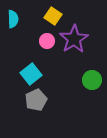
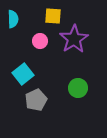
yellow square: rotated 30 degrees counterclockwise
pink circle: moved 7 px left
cyan square: moved 8 px left
green circle: moved 14 px left, 8 px down
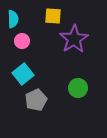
pink circle: moved 18 px left
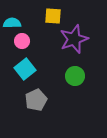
cyan semicircle: moved 1 px left, 4 px down; rotated 90 degrees counterclockwise
purple star: rotated 12 degrees clockwise
cyan square: moved 2 px right, 5 px up
green circle: moved 3 px left, 12 px up
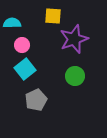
pink circle: moved 4 px down
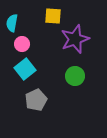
cyan semicircle: rotated 78 degrees counterclockwise
purple star: moved 1 px right
pink circle: moved 1 px up
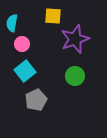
cyan square: moved 2 px down
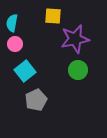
purple star: rotated 8 degrees clockwise
pink circle: moved 7 px left
green circle: moved 3 px right, 6 px up
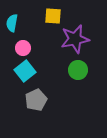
pink circle: moved 8 px right, 4 px down
